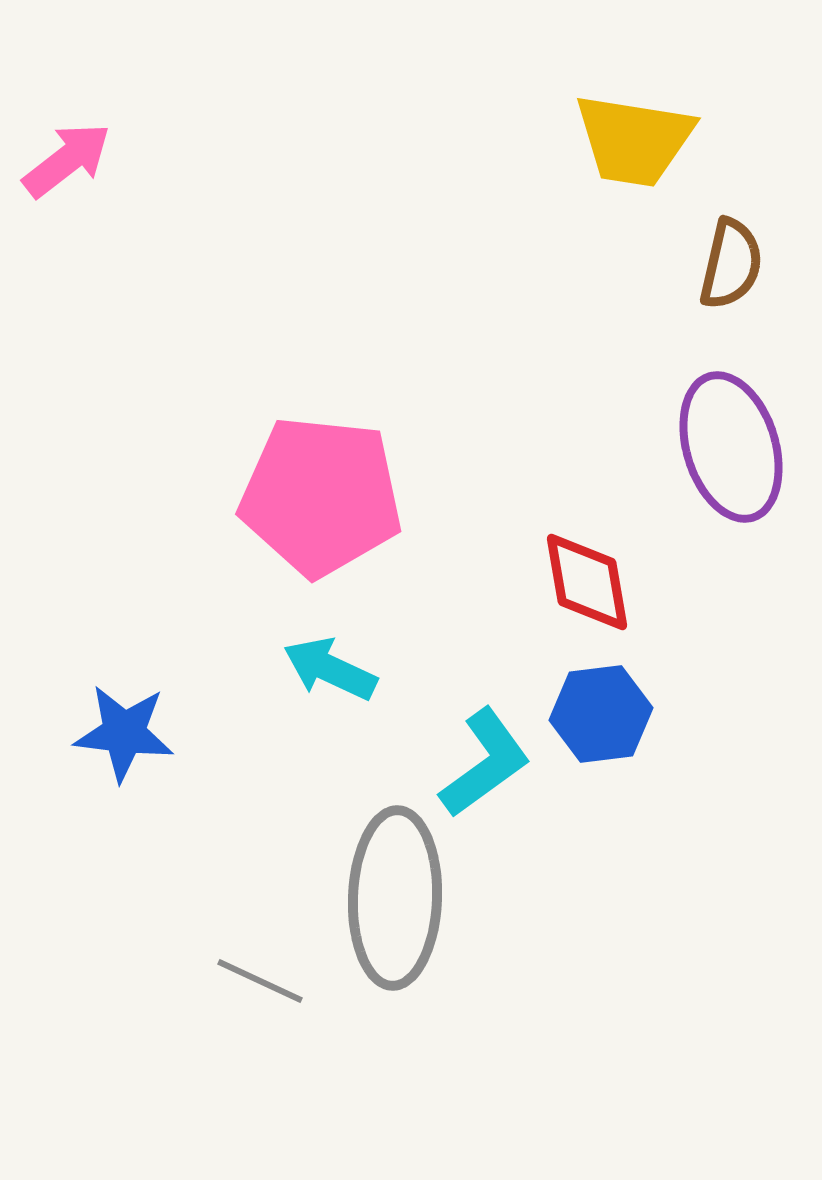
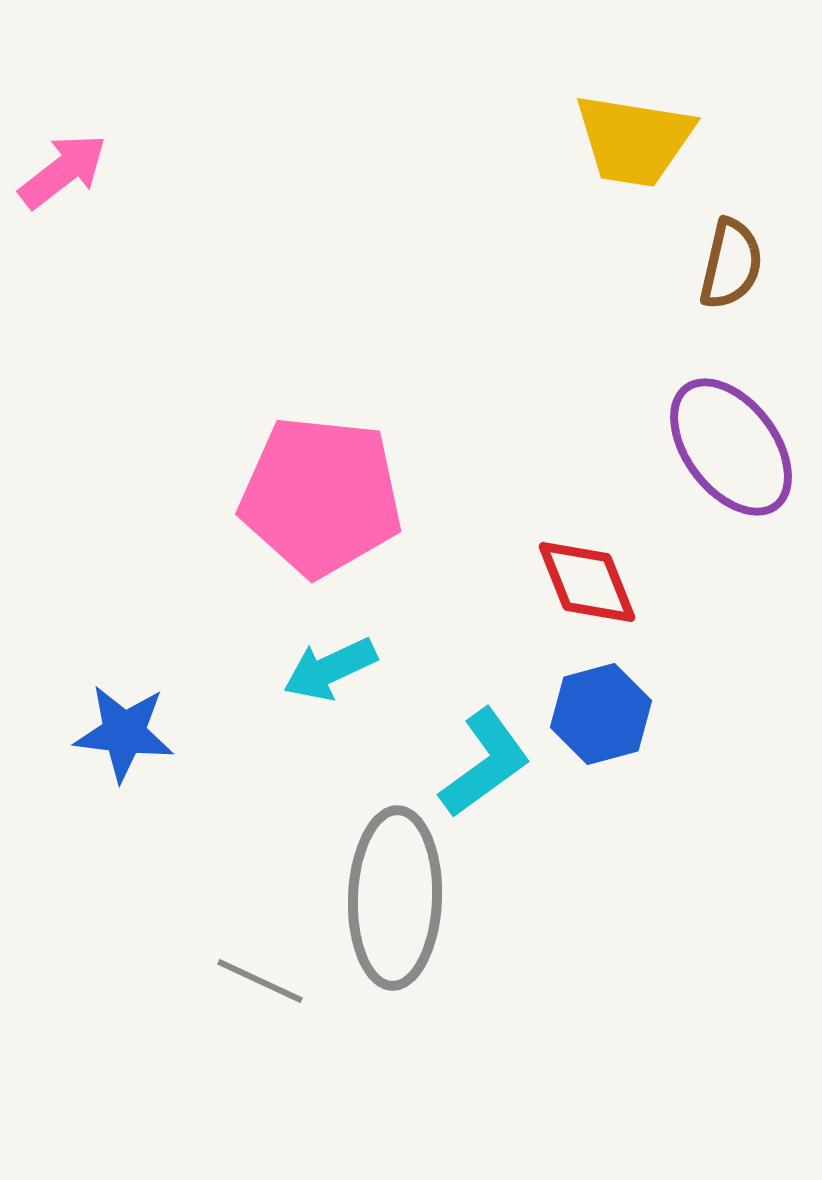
pink arrow: moved 4 px left, 11 px down
purple ellipse: rotated 20 degrees counterclockwise
red diamond: rotated 12 degrees counterclockwise
cyan arrow: rotated 50 degrees counterclockwise
blue hexagon: rotated 8 degrees counterclockwise
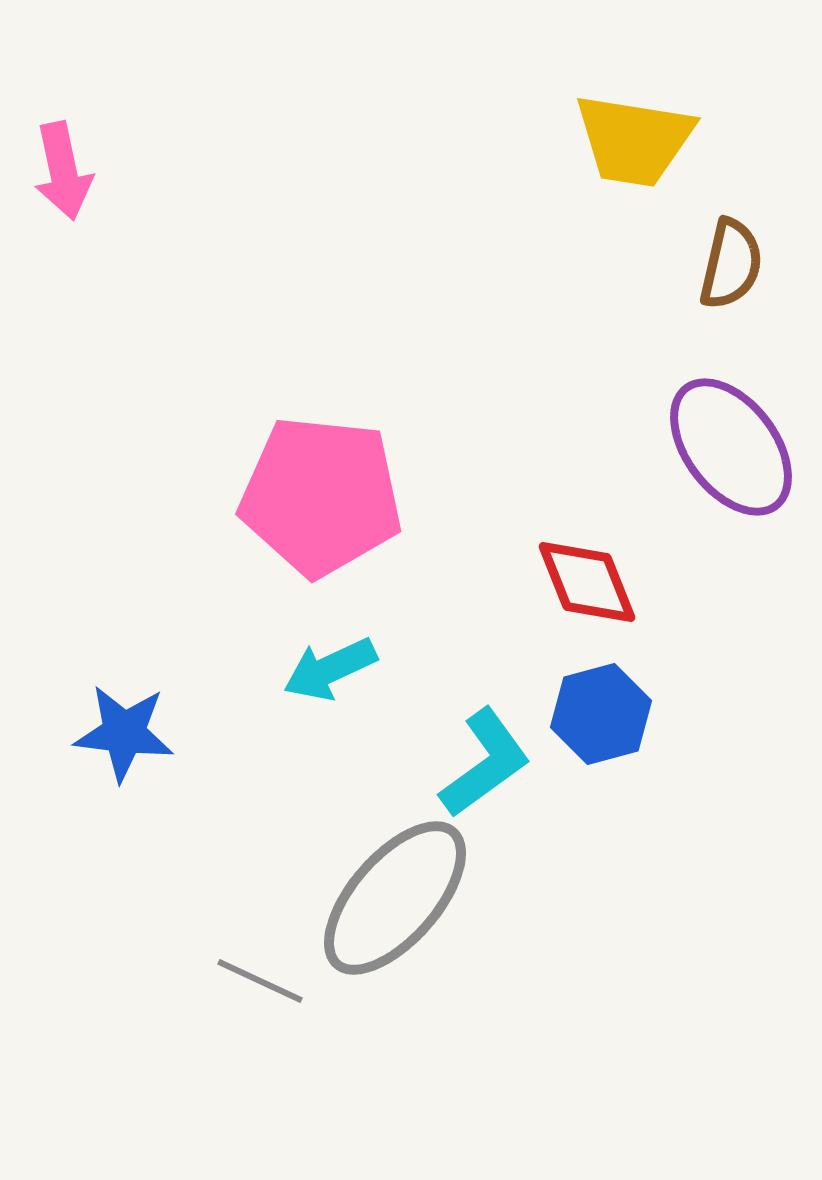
pink arrow: rotated 116 degrees clockwise
gray ellipse: rotated 39 degrees clockwise
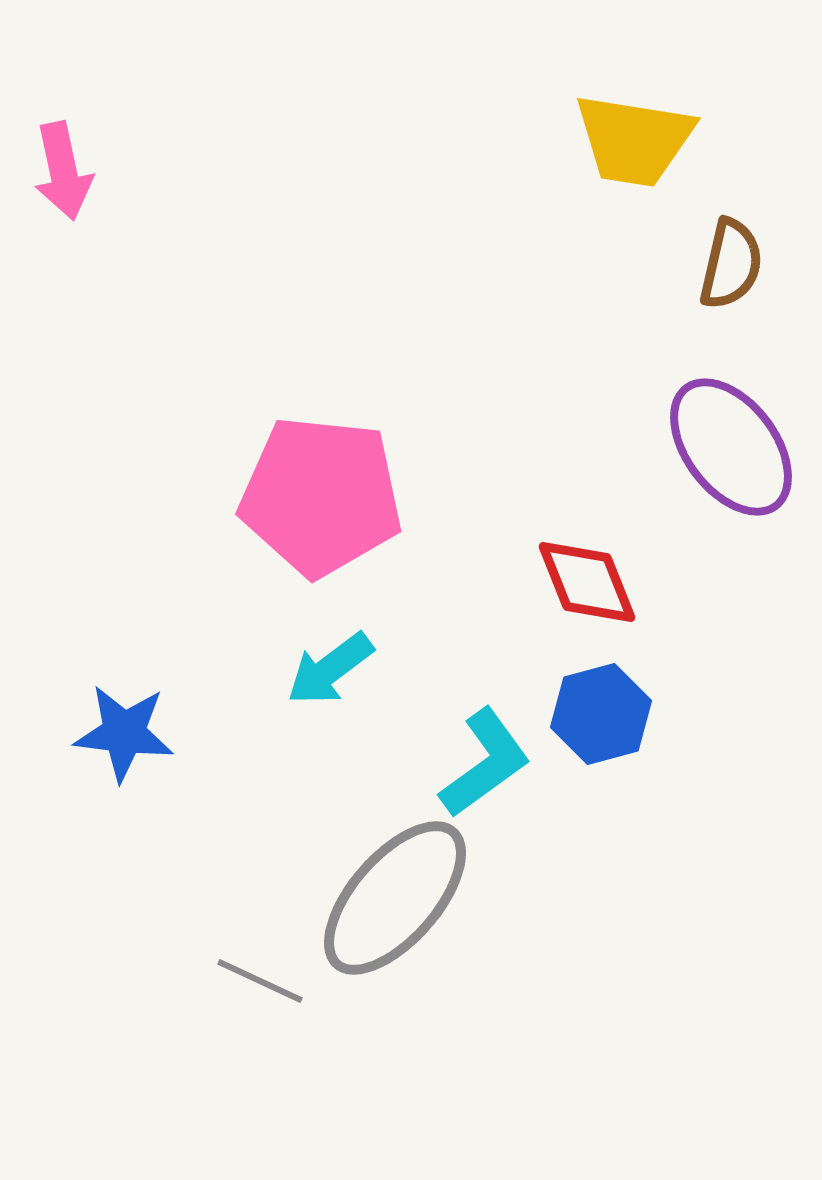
cyan arrow: rotated 12 degrees counterclockwise
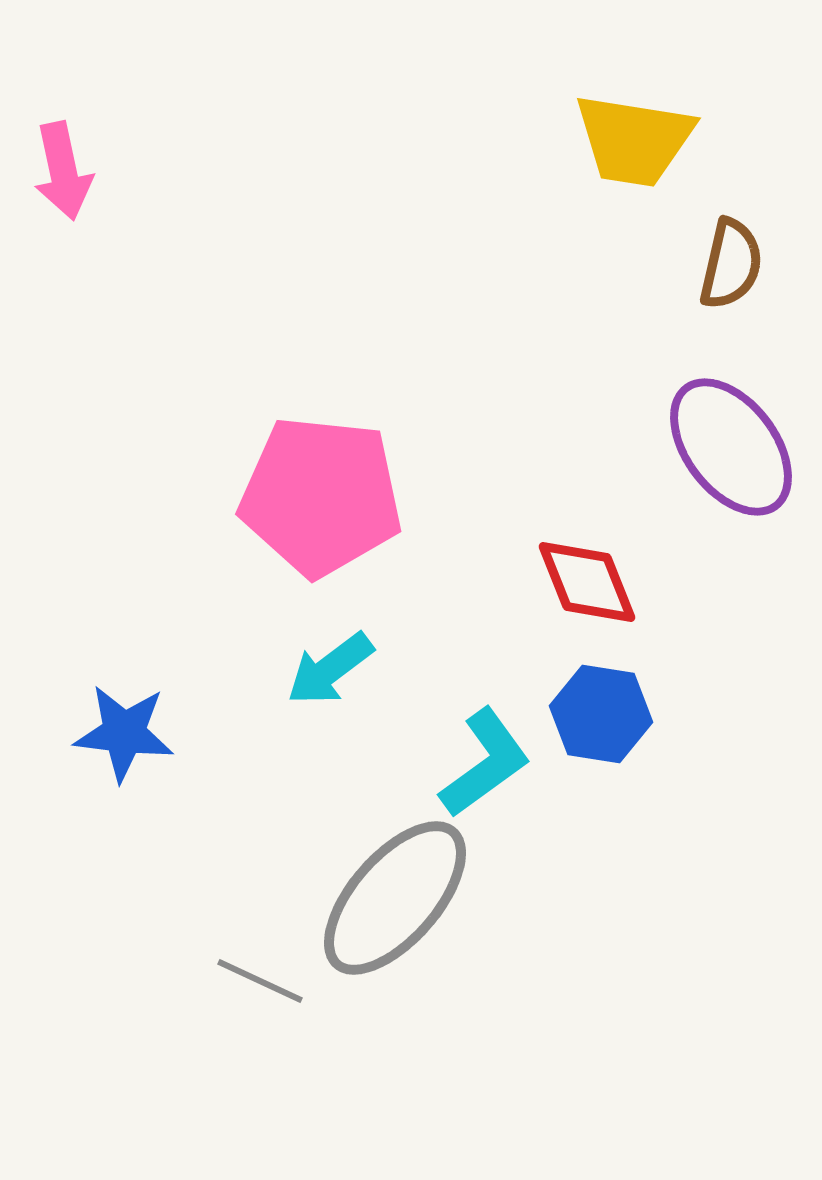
blue hexagon: rotated 24 degrees clockwise
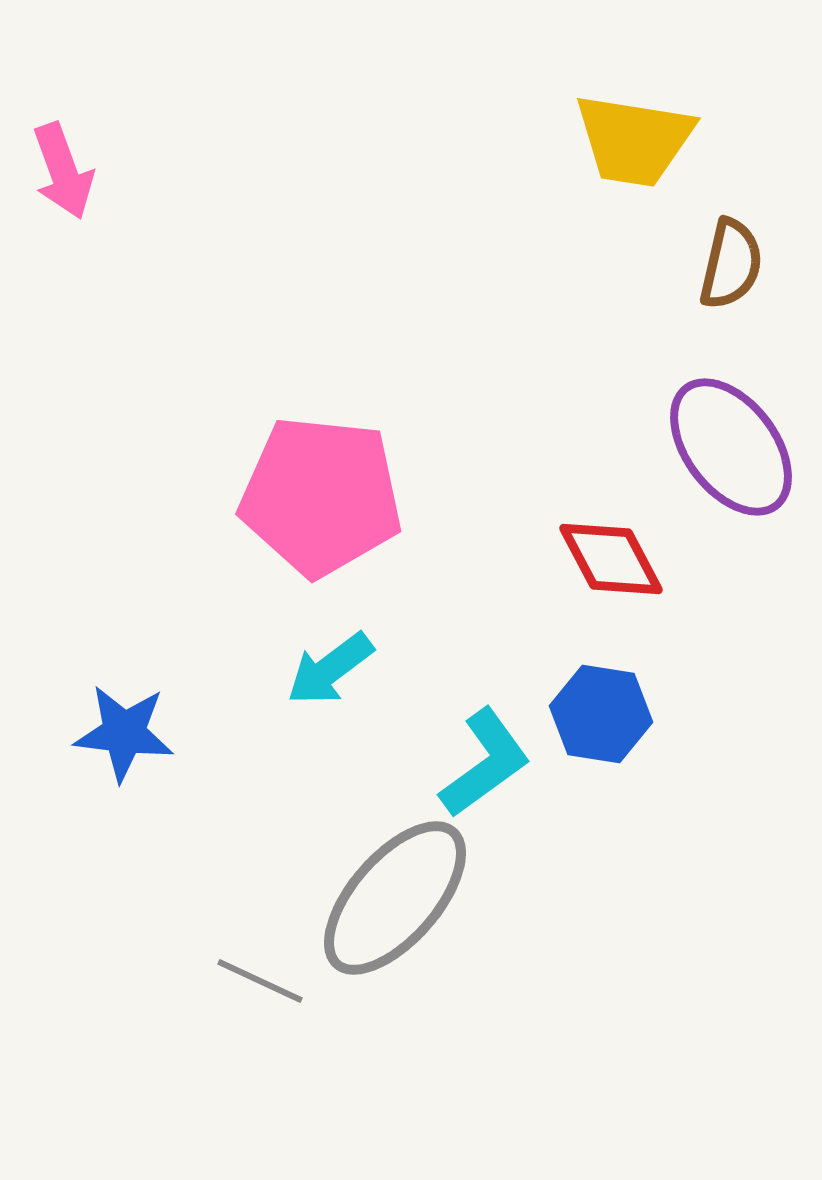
pink arrow: rotated 8 degrees counterclockwise
red diamond: moved 24 px right, 23 px up; rotated 6 degrees counterclockwise
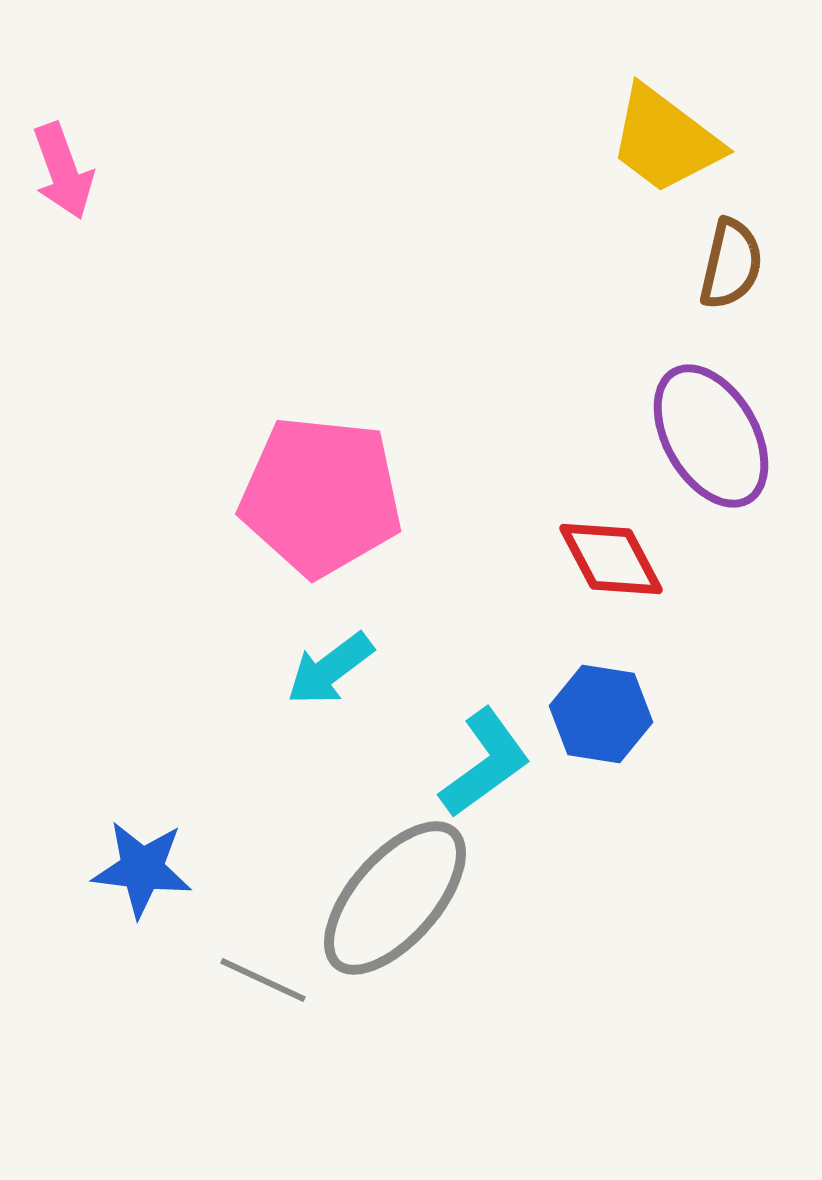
yellow trapezoid: moved 31 px right; rotated 28 degrees clockwise
purple ellipse: moved 20 px left, 11 px up; rotated 7 degrees clockwise
blue star: moved 18 px right, 136 px down
gray line: moved 3 px right, 1 px up
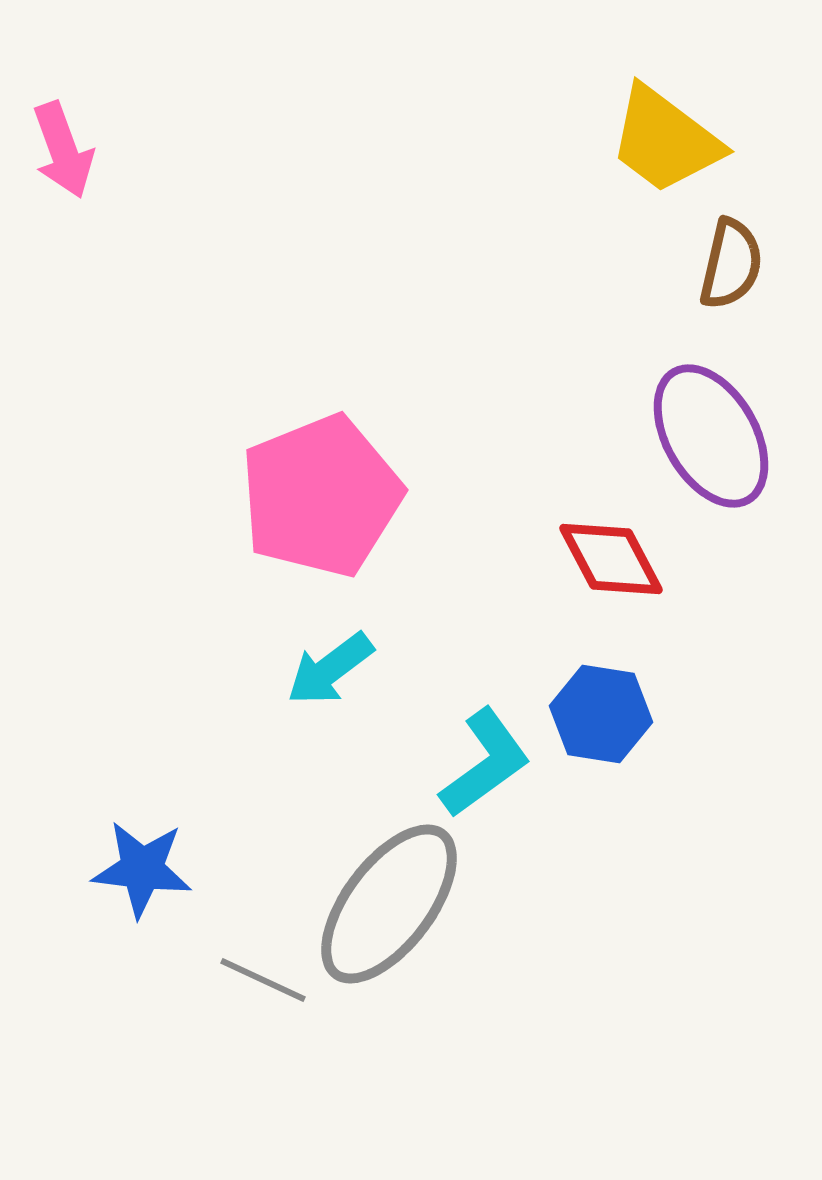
pink arrow: moved 21 px up
pink pentagon: rotated 28 degrees counterclockwise
gray ellipse: moved 6 px left, 6 px down; rotated 4 degrees counterclockwise
